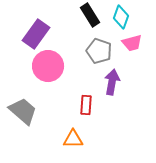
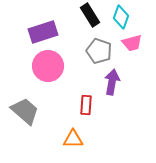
purple rectangle: moved 7 px right, 2 px up; rotated 36 degrees clockwise
gray trapezoid: moved 2 px right
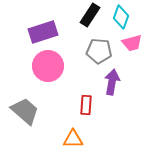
black rectangle: rotated 65 degrees clockwise
gray pentagon: rotated 15 degrees counterclockwise
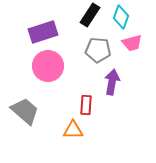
gray pentagon: moved 1 px left, 1 px up
orange triangle: moved 9 px up
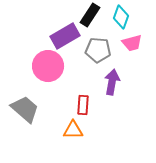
purple rectangle: moved 22 px right, 4 px down; rotated 12 degrees counterclockwise
red rectangle: moved 3 px left
gray trapezoid: moved 2 px up
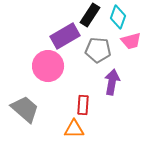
cyan diamond: moved 3 px left
pink trapezoid: moved 1 px left, 2 px up
orange triangle: moved 1 px right, 1 px up
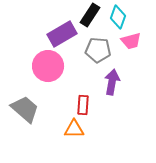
purple rectangle: moved 3 px left, 2 px up
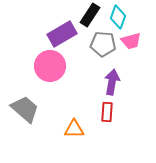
gray pentagon: moved 5 px right, 6 px up
pink circle: moved 2 px right
red rectangle: moved 24 px right, 7 px down
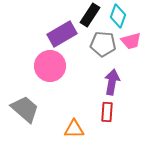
cyan diamond: moved 1 px up
